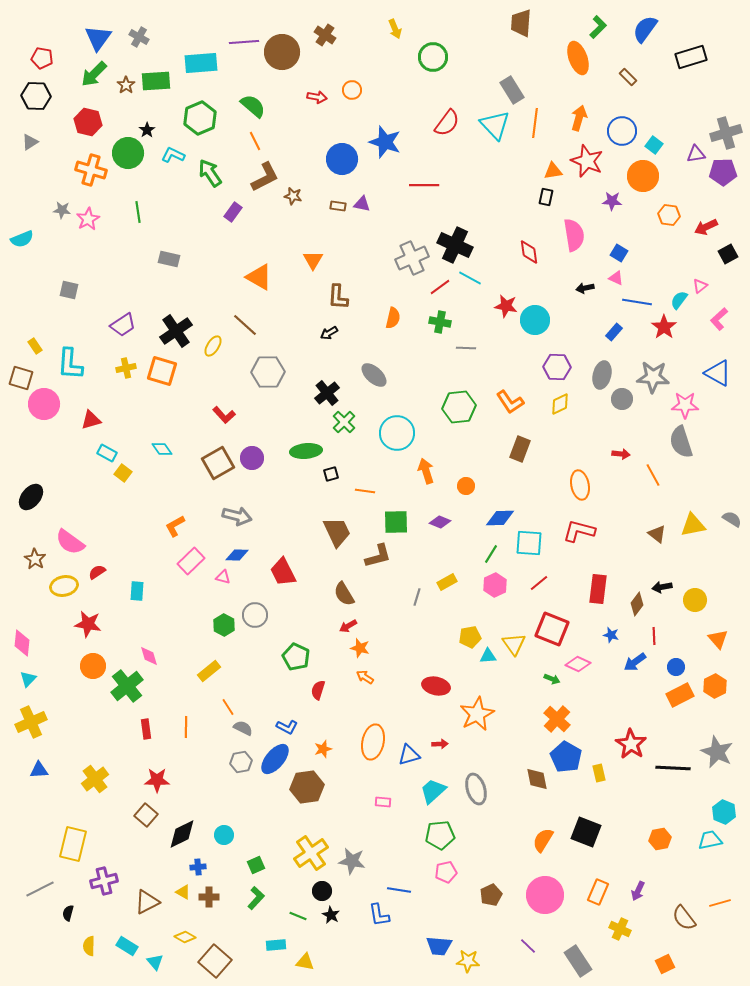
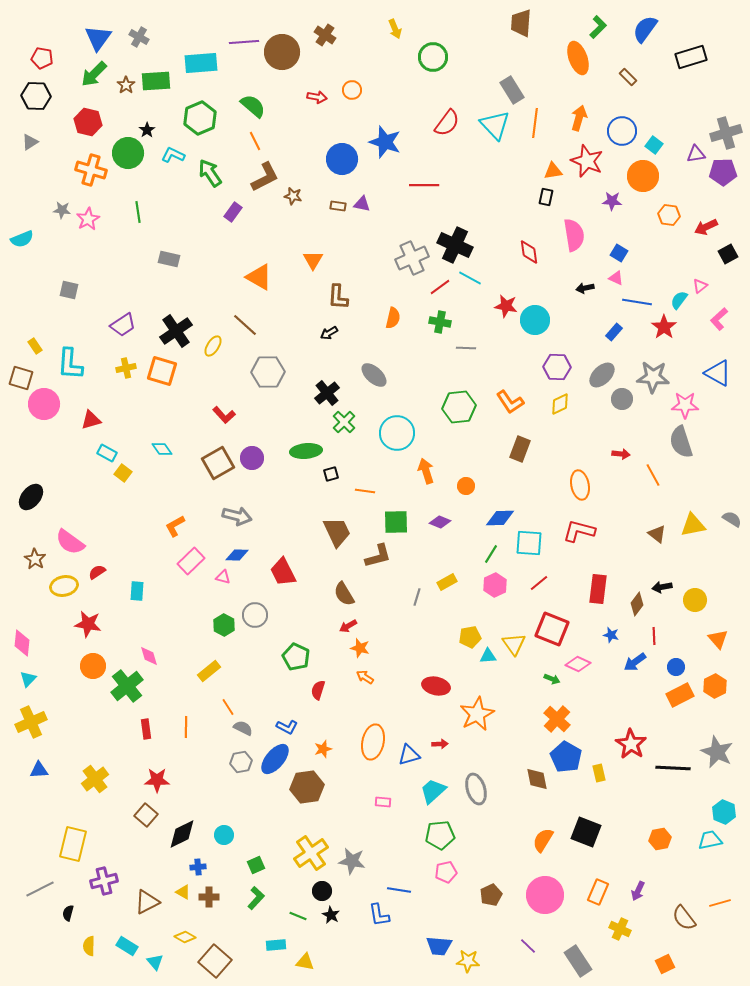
gray ellipse at (602, 375): rotated 32 degrees clockwise
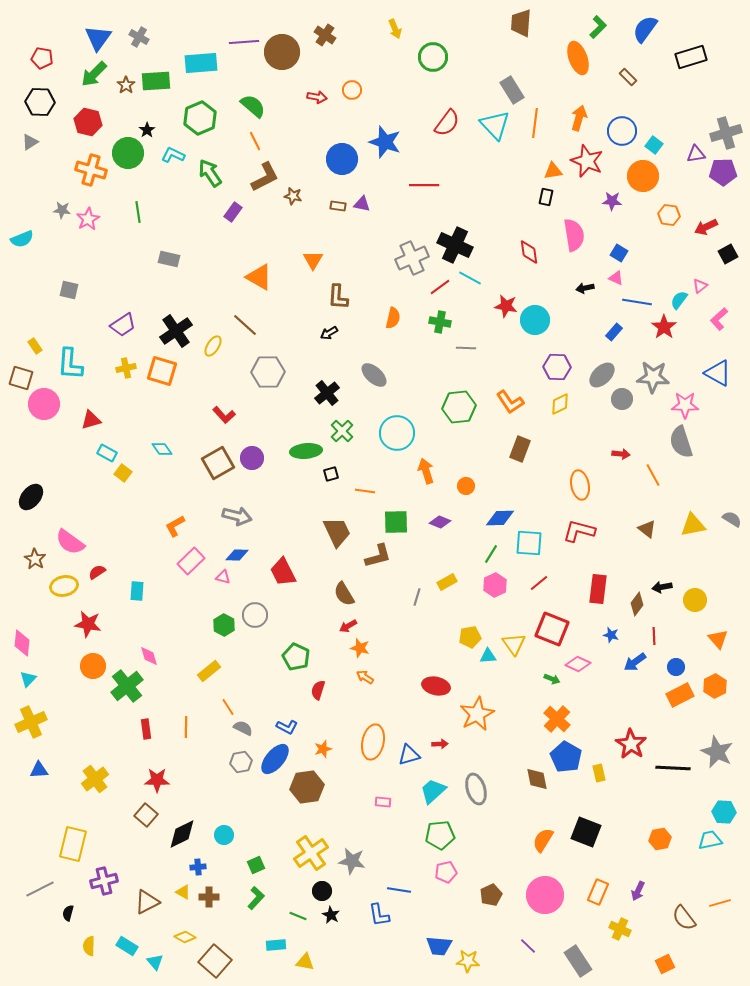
black hexagon at (36, 96): moved 4 px right, 6 px down
green cross at (344, 422): moved 2 px left, 9 px down
brown triangle at (657, 534): moved 10 px left, 5 px up
cyan hexagon at (724, 812): rotated 20 degrees counterclockwise
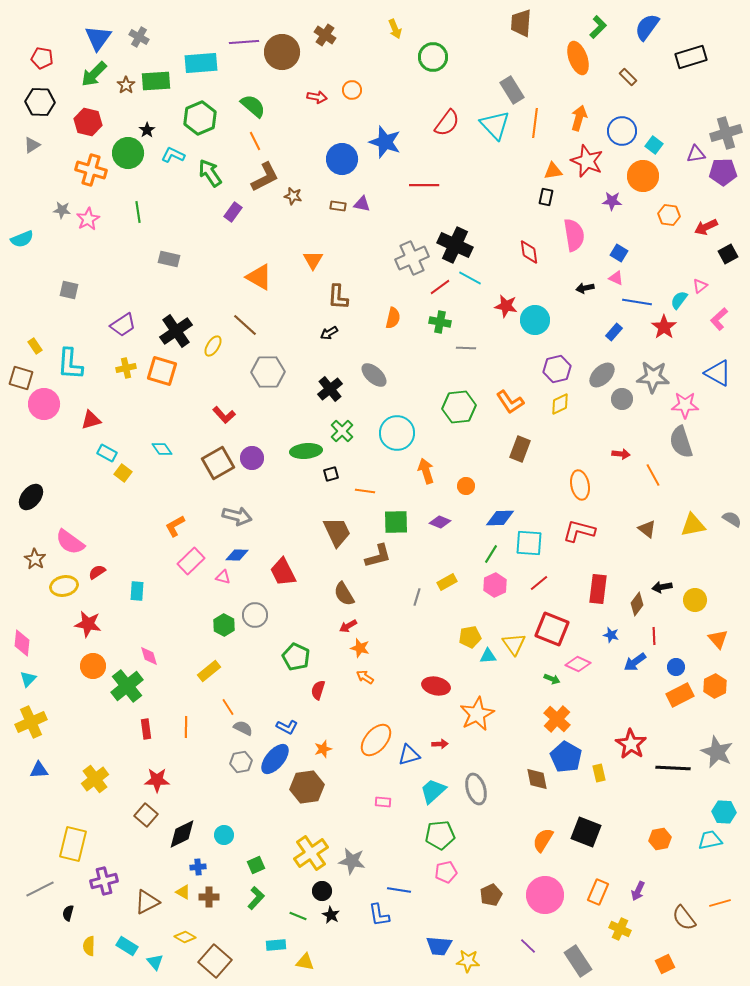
blue semicircle at (645, 29): moved 2 px right, 2 px up
gray triangle at (30, 142): moved 2 px right, 3 px down
purple hexagon at (557, 367): moved 2 px down; rotated 16 degrees counterclockwise
black cross at (327, 393): moved 3 px right, 4 px up
orange ellipse at (373, 742): moved 3 px right, 2 px up; rotated 28 degrees clockwise
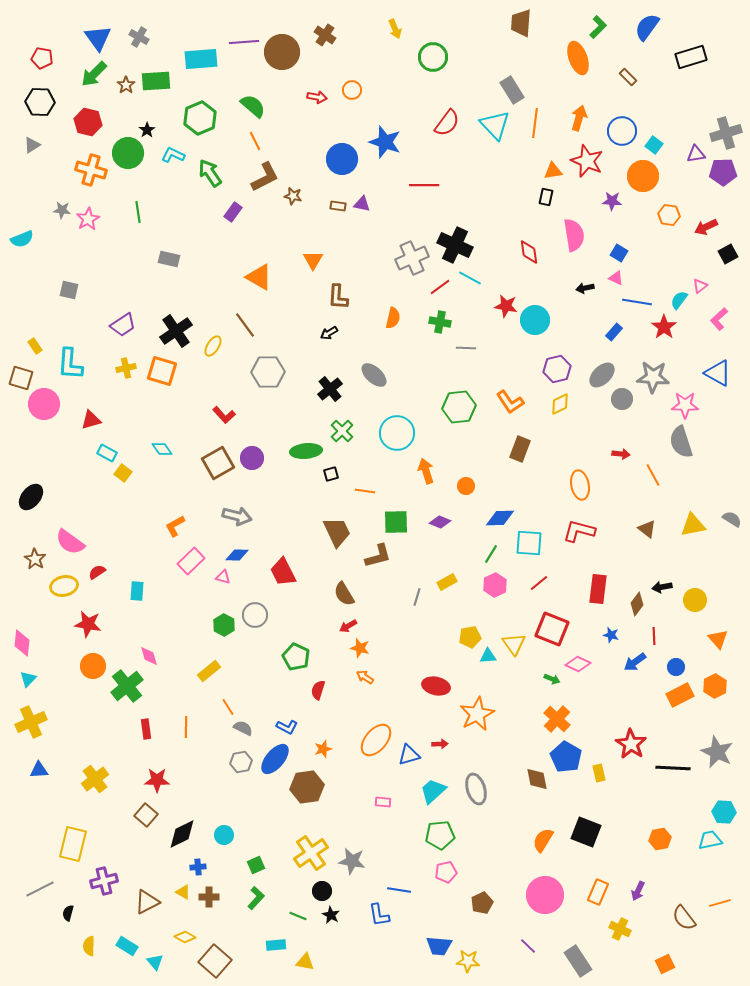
blue triangle at (98, 38): rotated 12 degrees counterclockwise
cyan rectangle at (201, 63): moved 4 px up
brown line at (245, 325): rotated 12 degrees clockwise
brown pentagon at (491, 895): moved 9 px left, 8 px down
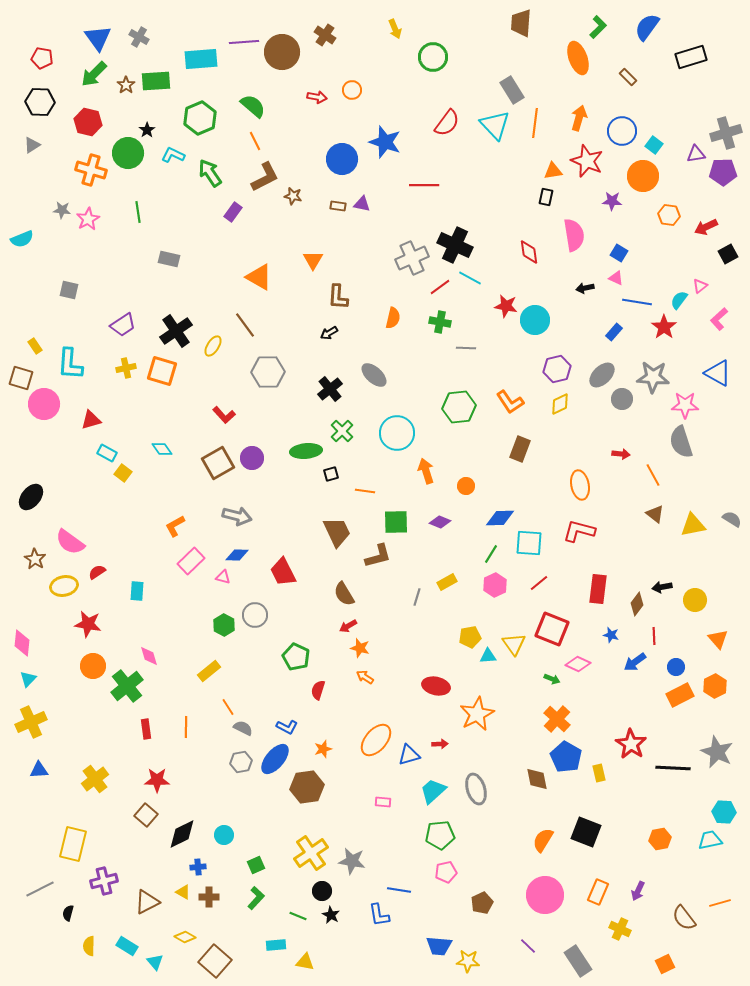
brown triangle at (647, 529): moved 8 px right, 15 px up
